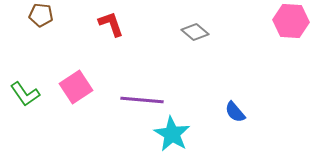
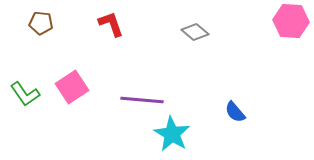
brown pentagon: moved 8 px down
pink square: moved 4 px left
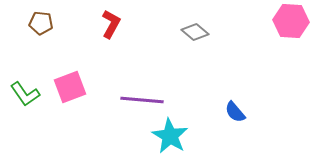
red L-shape: rotated 48 degrees clockwise
pink square: moved 2 px left; rotated 12 degrees clockwise
cyan star: moved 2 px left, 2 px down
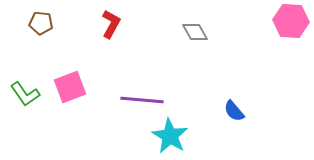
gray diamond: rotated 20 degrees clockwise
blue semicircle: moved 1 px left, 1 px up
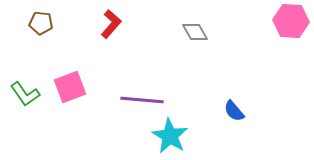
red L-shape: rotated 12 degrees clockwise
